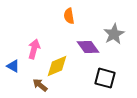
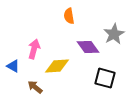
yellow diamond: rotated 20 degrees clockwise
brown arrow: moved 5 px left, 2 px down
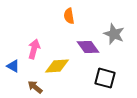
gray star: rotated 20 degrees counterclockwise
